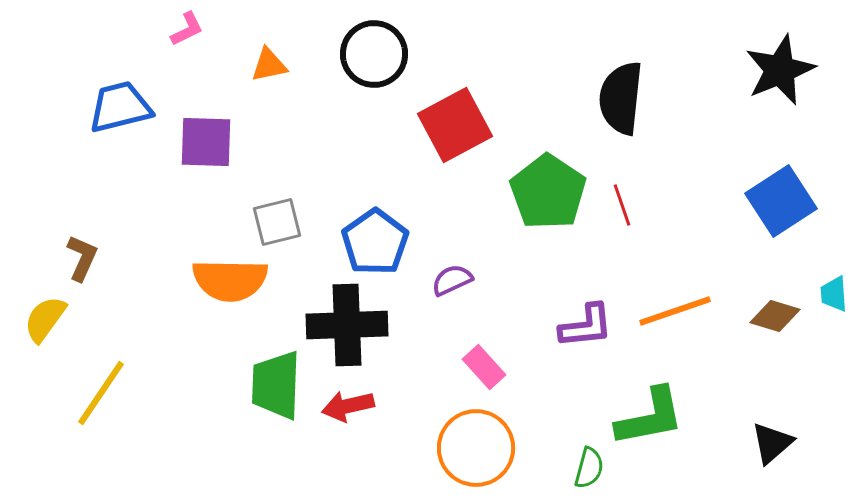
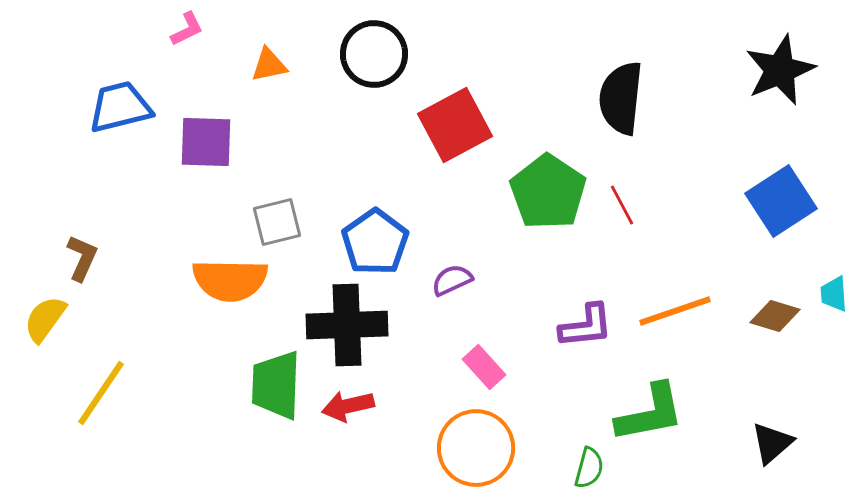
red line: rotated 9 degrees counterclockwise
green L-shape: moved 4 px up
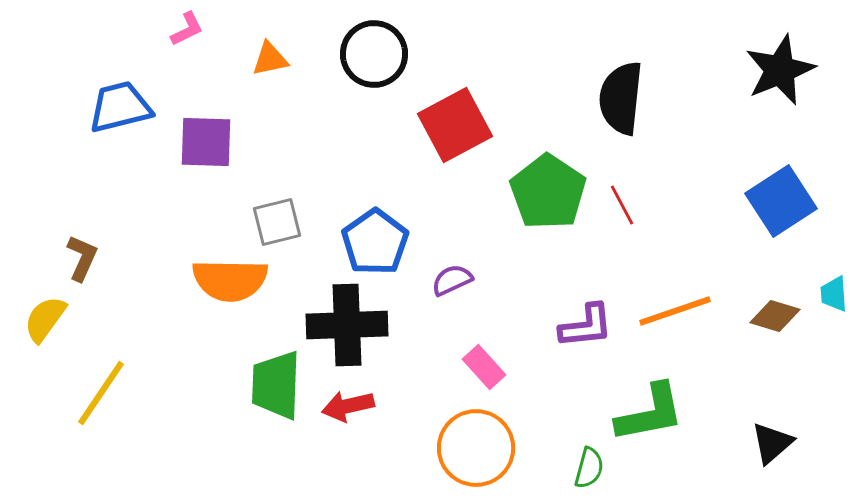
orange triangle: moved 1 px right, 6 px up
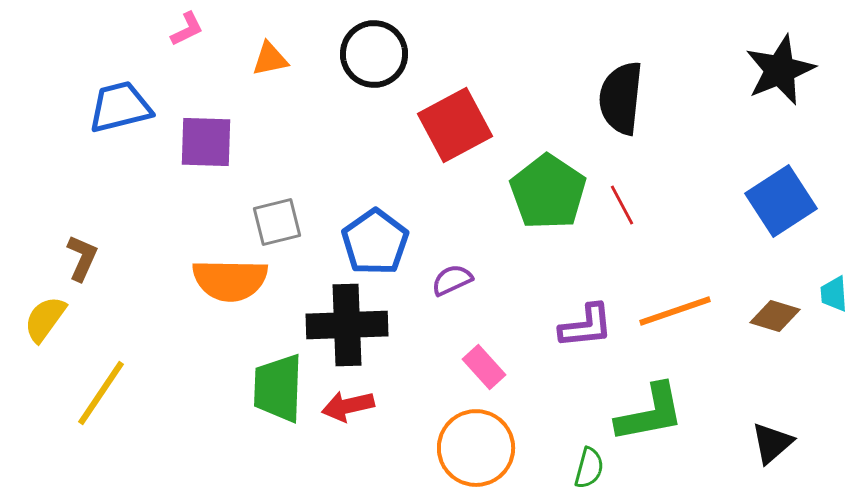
green trapezoid: moved 2 px right, 3 px down
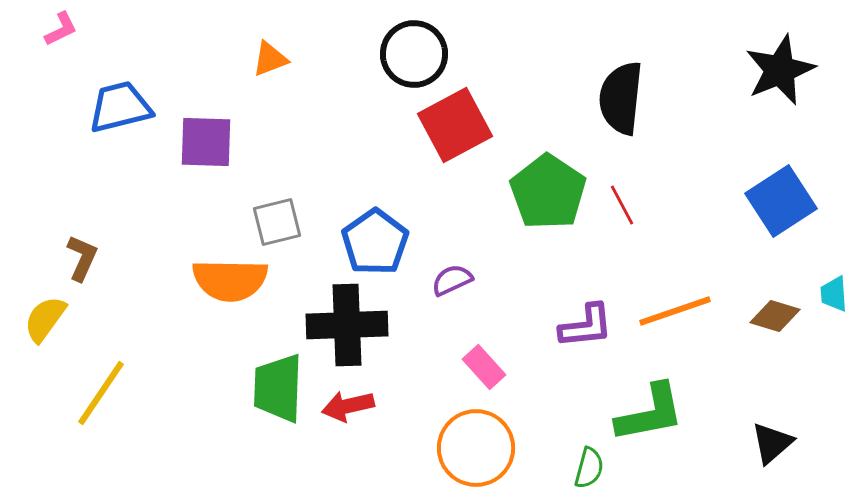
pink L-shape: moved 126 px left
black circle: moved 40 px right
orange triangle: rotated 9 degrees counterclockwise
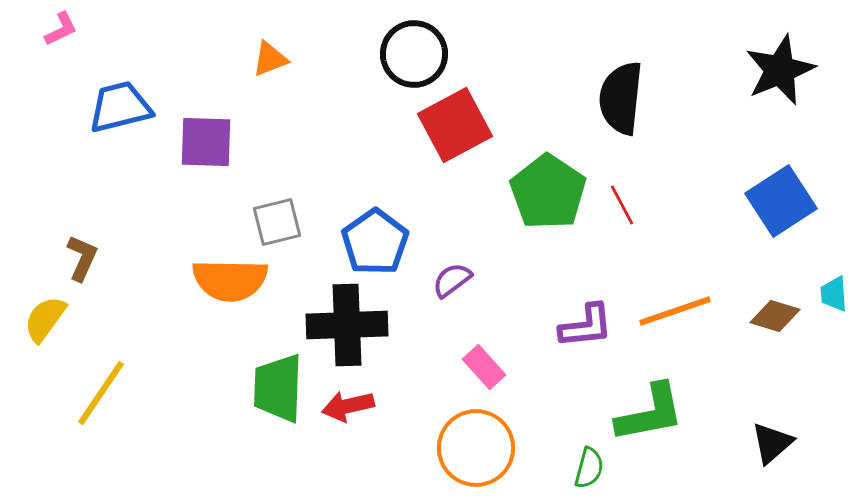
purple semicircle: rotated 12 degrees counterclockwise
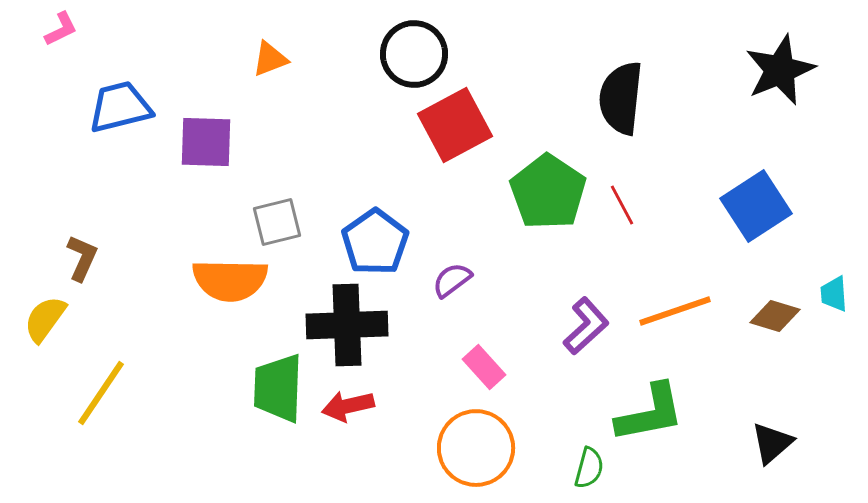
blue square: moved 25 px left, 5 px down
purple L-shape: rotated 36 degrees counterclockwise
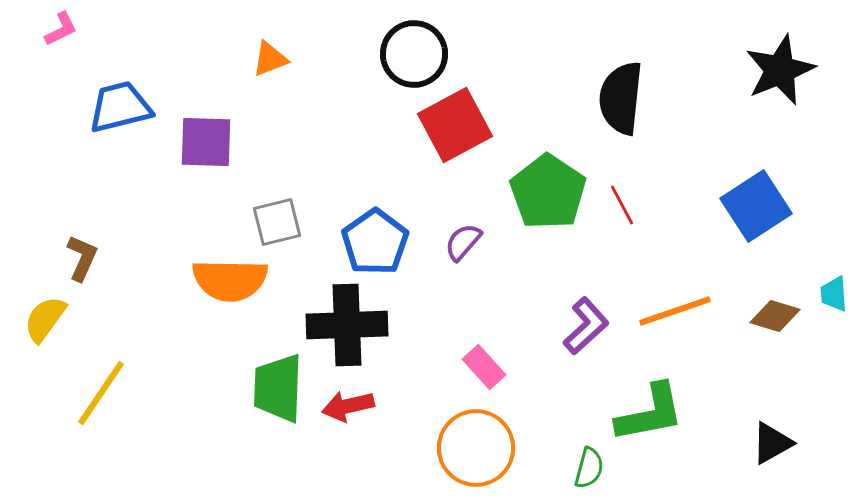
purple semicircle: moved 11 px right, 38 px up; rotated 12 degrees counterclockwise
black triangle: rotated 12 degrees clockwise
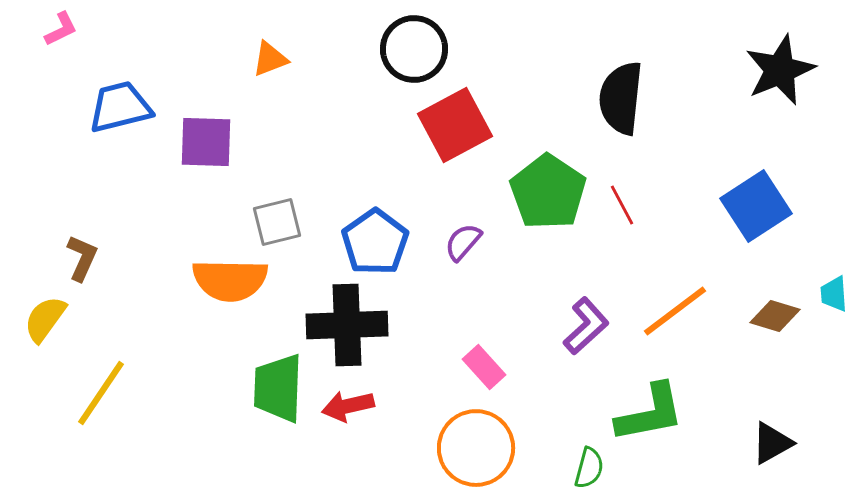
black circle: moved 5 px up
orange line: rotated 18 degrees counterclockwise
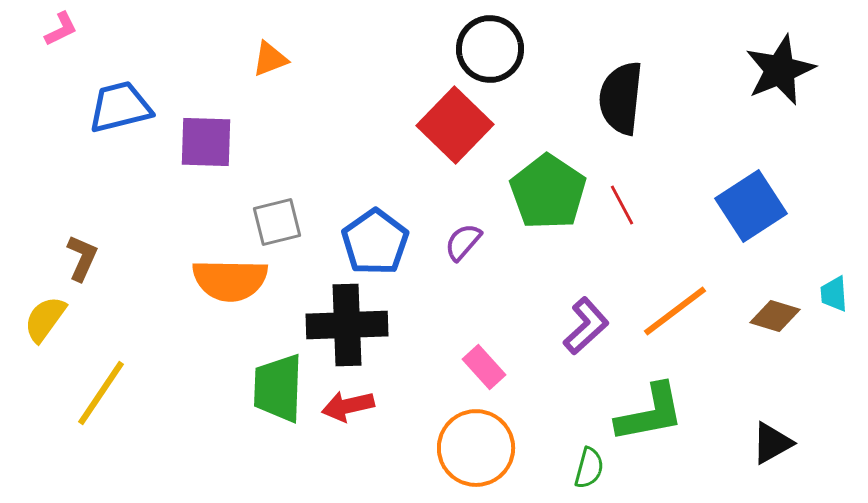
black circle: moved 76 px right
red square: rotated 18 degrees counterclockwise
blue square: moved 5 px left
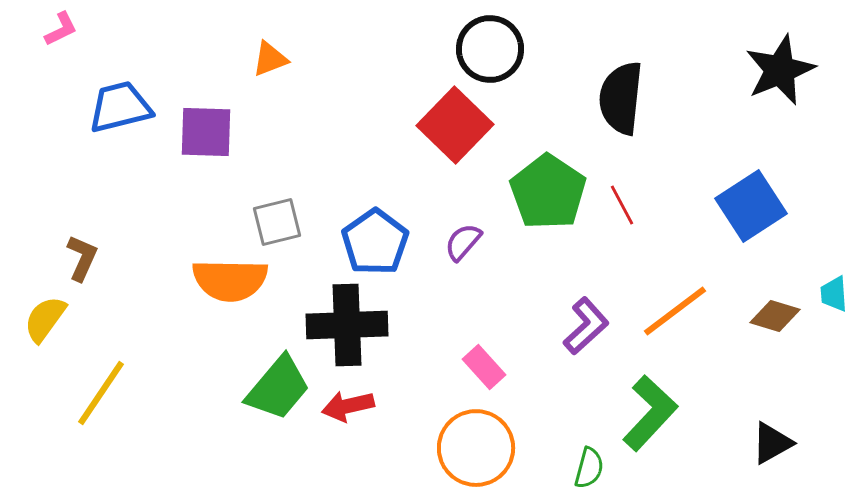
purple square: moved 10 px up
green trapezoid: rotated 142 degrees counterclockwise
green L-shape: rotated 36 degrees counterclockwise
